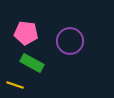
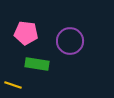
green rectangle: moved 5 px right, 1 px down; rotated 20 degrees counterclockwise
yellow line: moved 2 px left
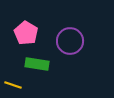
pink pentagon: rotated 25 degrees clockwise
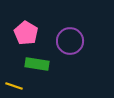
yellow line: moved 1 px right, 1 px down
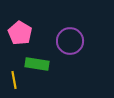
pink pentagon: moved 6 px left
yellow line: moved 6 px up; rotated 60 degrees clockwise
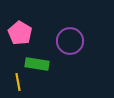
yellow line: moved 4 px right, 2 px down
